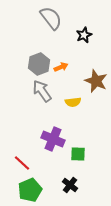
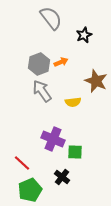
orange arrow: moved 5 px up
green square: moved 3 px left, 2 px up
black cross: moved 8 px left, 8 px up
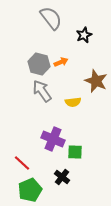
gray hexagon: rotated 25 degrees counterclockwise
